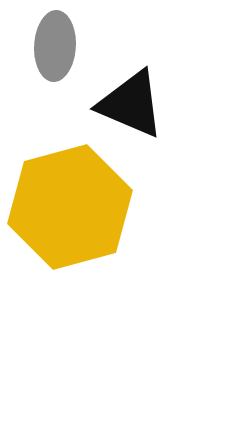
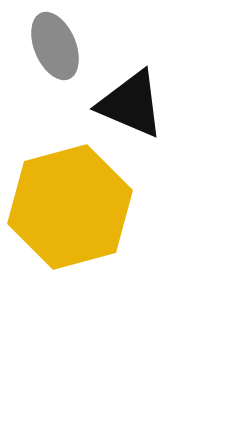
gray ellipse: rotated 26 degrees counterclockwise
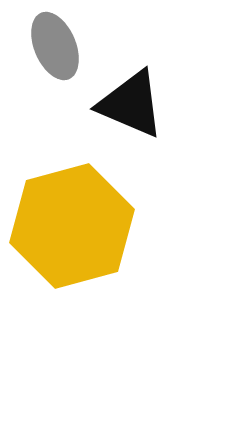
yellow hexagon: moved 2 px right, 19 px down
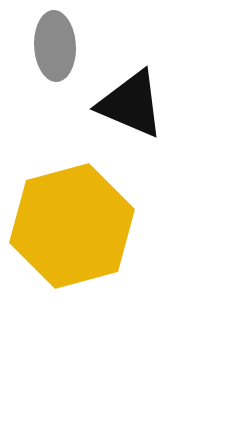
gray ellipse: rotated 20 degrees clockwise
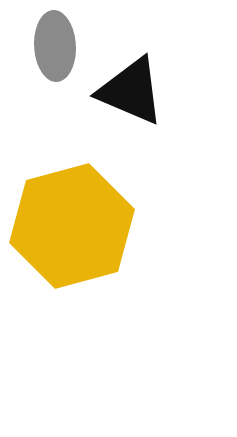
black triangle: moved 13 px up
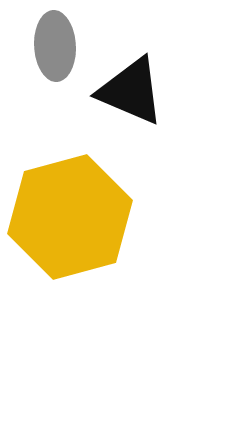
yellow hexagon: moved 2 px left, 9 px up
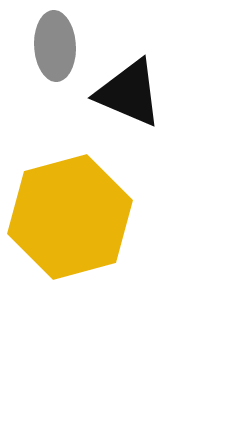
black triangle: moved 2 px left, 2 px down
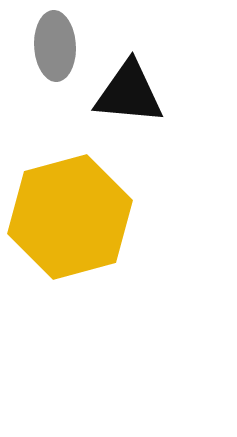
black triangle: rotated 18 degrees counterclockwise
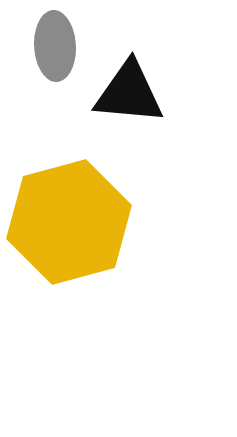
yellow hexagon: moved 1 px left, 5 px down
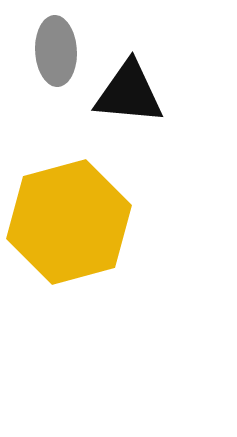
gray ellipse: moved 1 px right, 5 px down
